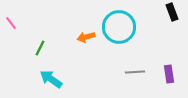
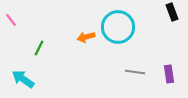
pink line: moved 3 px up
cyan circle: moved 1 px left
green line: moved 1 px left
gray line: rotated 12 degrees clockwise
cyan arrow: moved 28 px left
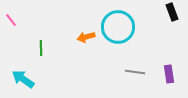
green line: moved 2 px right; rotated 28 degrees counterclockwise
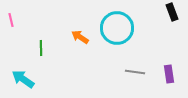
pink line: rotated 24 degrees clockwise
cyan circle: moved 1 px left, 1 px down
orange arrow: moved 6 px left; rotated 48 degrees clockwise
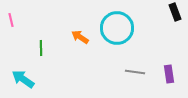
black rectangle: moved 3 px right
